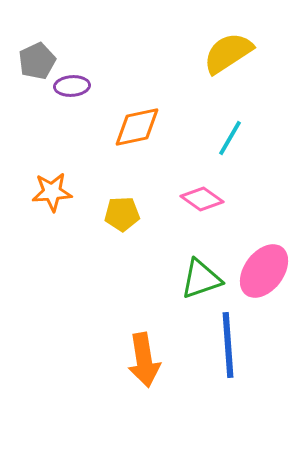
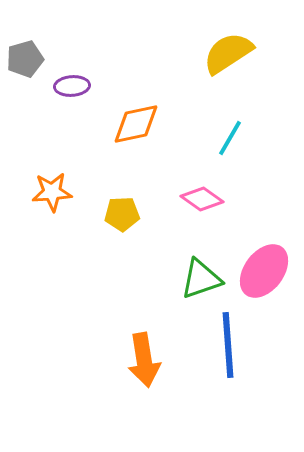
gray pentagon: moved 12 px left, 2 px up; rotated 9 degrees clockwise
orange diamond: moved 1 px left, 3 px up
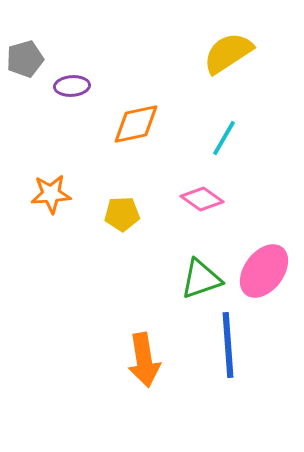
cyan line: moved 6 px left
orange star: moved 1 px left, 2 px down
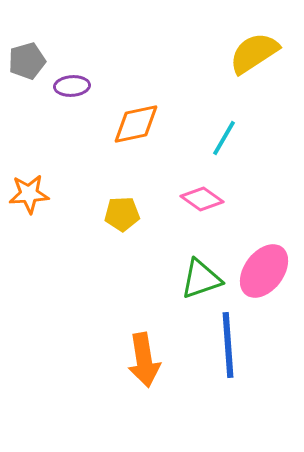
yellow semicircle: moved 26 px right
gray pentagon: moved 2 px right, 2 px down
orange star: moved 22 px left
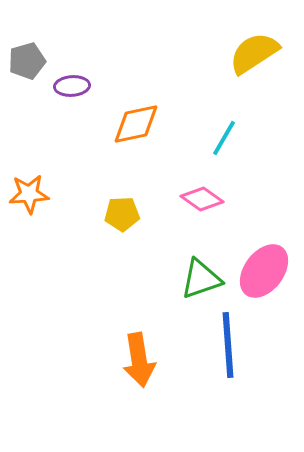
orange arrow: moved 5 px left
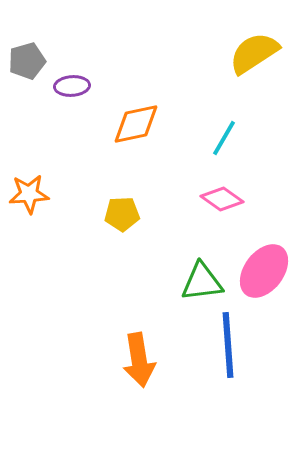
pink diamond: moved 20 px right
green triangle: moved 1 px right, 3 px down; rotated 12 degrees clockwise
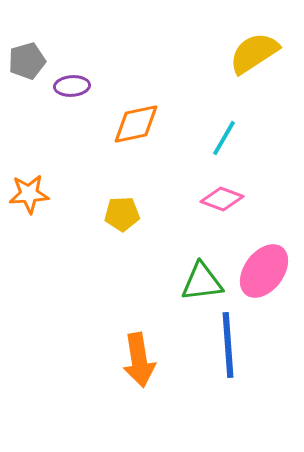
pink diamond: rotated 15 degrees counterclockwise
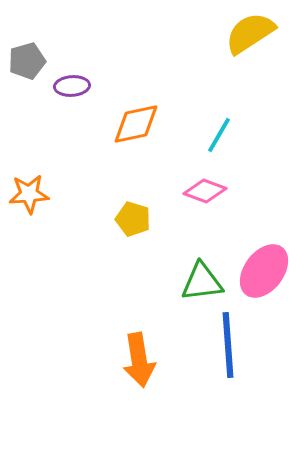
yellow semicircle: moved 4 px left, 20 px up
cyan line: moved 5 px left, 3 px up
pink diamond: moved 17 px left, 8 px up
yellow pentagon: moved 11 px right, 5 px down; rotated 20 degrees clockwise
